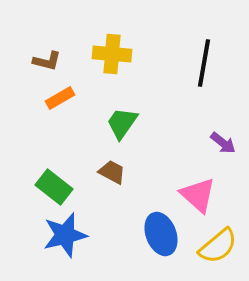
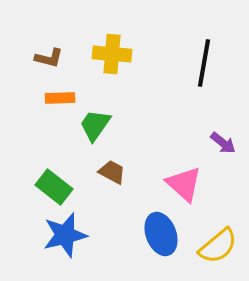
brown L-shape: moved 2 px right, 3 px up
orange rectangle: rotated 28 degrees clockwise
green trapezoid: moved 27 px left, 2 px down
pink triangle: moved 14 px left, 11 px up
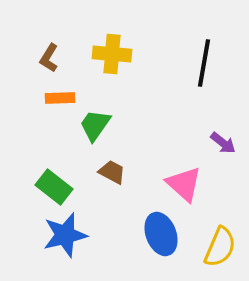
brown L-shape: rotated 108 degrees clockwise
yellow semicircle: moved 2 px right, 1 px down; rotated 27 degrees counterclockwise
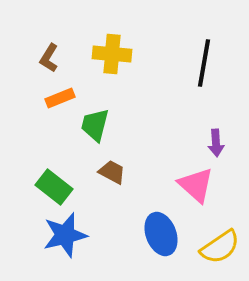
orange rectangle: rotated 20 degrees counterclockwise
green trapezoid: rotated 21 degrees counterclockwise
purple arrow: moved 7 px left; rotated 48 degrees clockwise
pink triangle: moved 12 px right, 1 px down
yellow semicircle: rotated 33 degrees clockwise
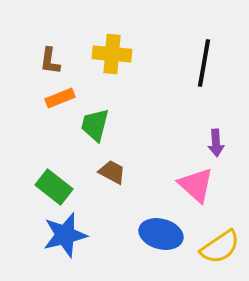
brown L-shape: moved 1 px right, 3 px down; rotated 24 degrees counterclockwise
blue ellipse: rotated 54 degrees counterclockwise
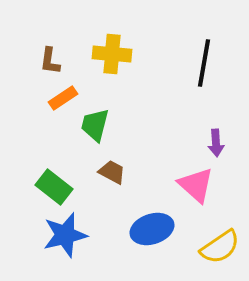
orange rectangle: moved 3 px right; rotated 12 degrees counterclockwise
blue ellipse: moved 9 px left, 5 px up; rotated 33 degrees counterclockwise
